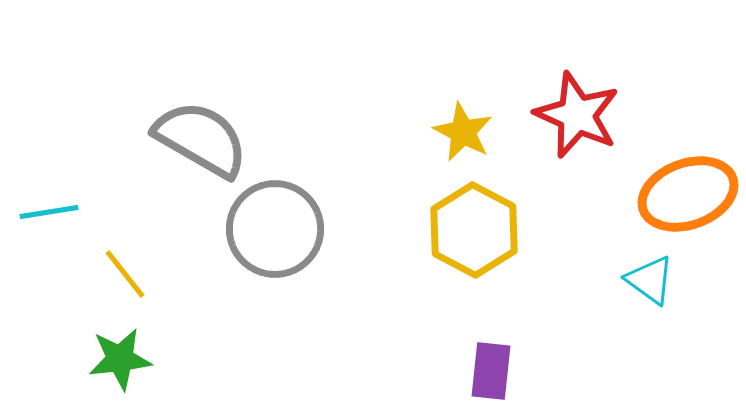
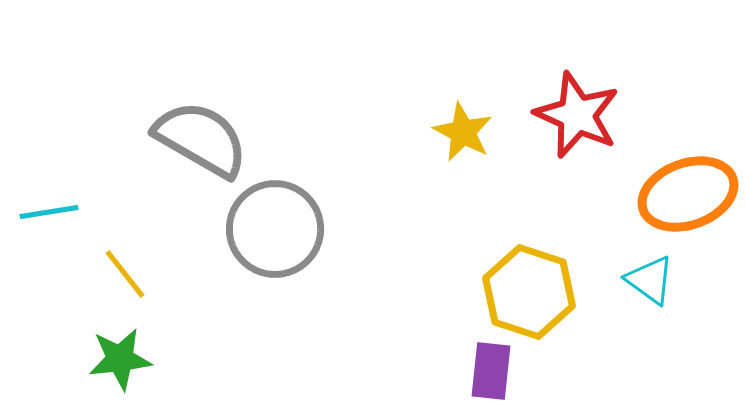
yellow hexagon: moved 55 px right, 62 px down; rotated 10 degrees counterclockwise
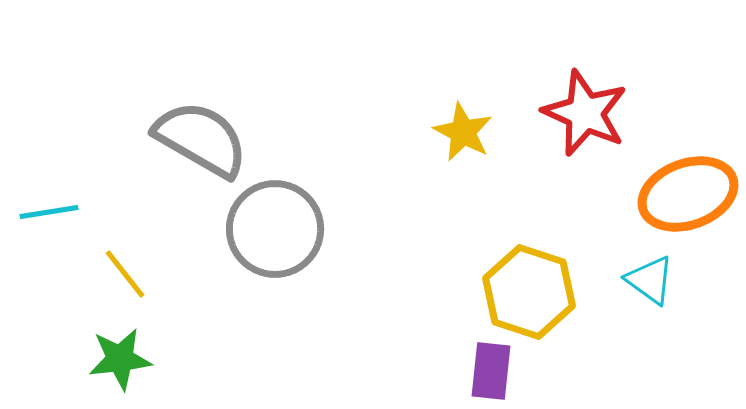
red star: moved 8 px right, 2 px up
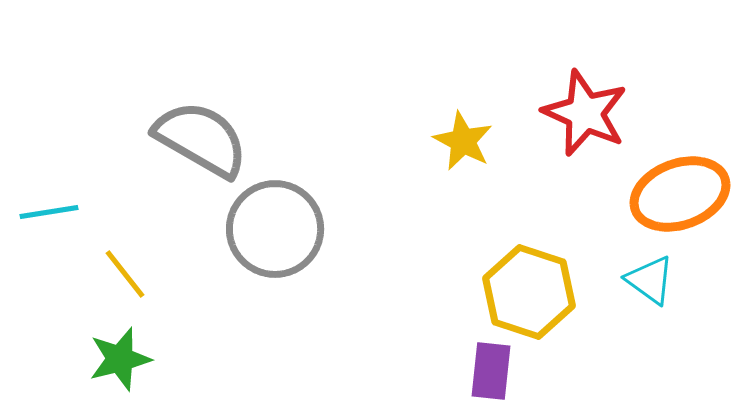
yellow star: moved 9 px down
orange ellipse: moved 8 px left
green star: rotated 8 degrees counterclockwise
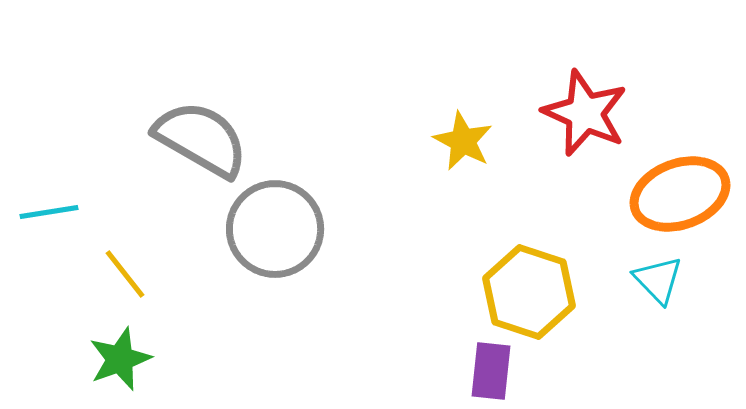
cyan triangle: moved 8 px right; rotated 10 degrees clockwise
green star: rotated 6 degrees counterclockwise
